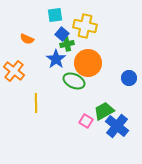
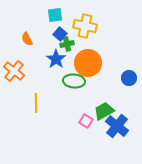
blue square: moved 2 px left
orange semicircle: rotated 40 degrees clockwise
green ellipse: rotated 20 degrees counterclockwise
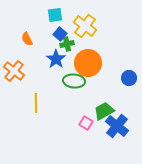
yellow cross: rotated 25 degrees clockwise
pink square: moved 2 px down
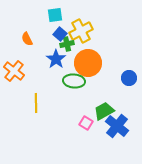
yellow cross: moved 4 px left, 5 px down; rotated 25 degrees clockwise
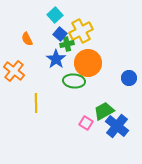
cyan square: rotated 35 degrees counterclockwise
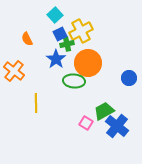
blue square: rotated 24 degrees clockwise
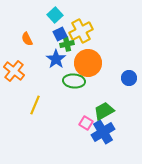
yellow line: moved 1 px left, 2 px down; rotated 24 degrees clockwise
blue cross: moved 14 px left, 6 px down; rotated 20 degrees clockwise
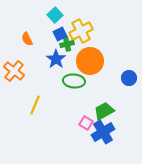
orange circle: moved 2 px right, 2 px up
